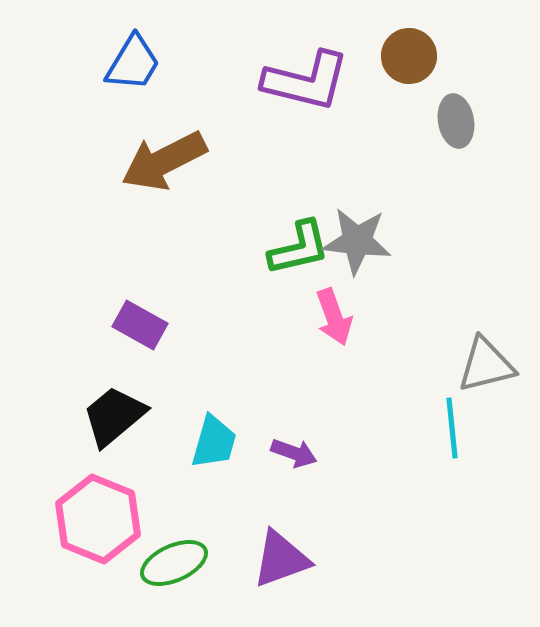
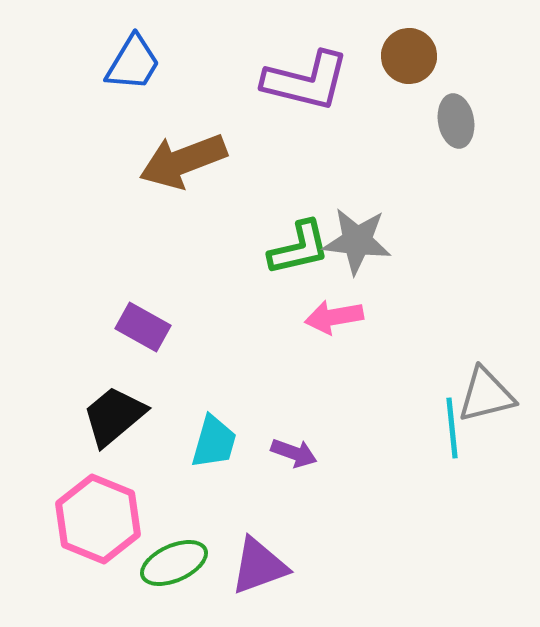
brown arrow: moved 19 px right; rotated 6 degrees clockwise
pink arrow: rotated 100 degrees clockwise
purple rectangle: moved 3 px right, 2 px down
gray triangle: moved 30 px down
purple triangle: moved 22 px left, 7 px down
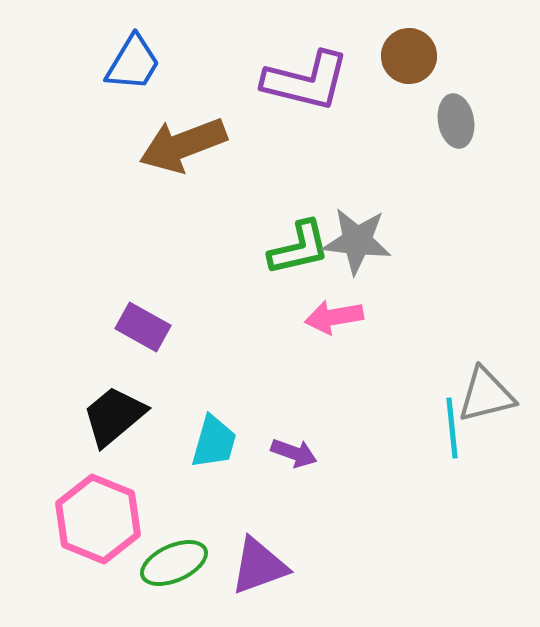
brown arrow: moved 16 px up
